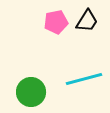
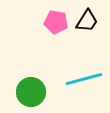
pink pentagon: rotated 20 degrees clockwise
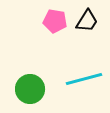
pink pentagon: moved 1 px left, 1 px up
green circle: moved 1 px left, 3 px up
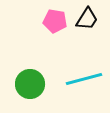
black trapezoid: moved 2 px up
green circle: moved 5 px up
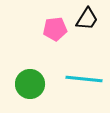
pink pentagon: moved 8 px down; rotated 15 degrees counterclockwise
cyan line: rotated 21 degrees clockwise
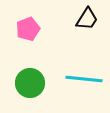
pink pentagon: moved 27 px left; rotated 15 degrees counterclockwise
green circle: moved 1 px up
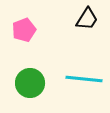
pink pentagon: moved 4 px left, 1 px down
